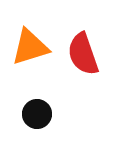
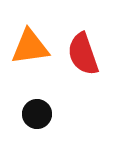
orange triangle: rotated 9 degrees clockwise
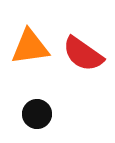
red semicircle: rotated 36 degrees counterclockwise
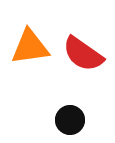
black circle: moved 33 px right, 6 px down
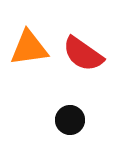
orange triangle: moved 1 px left, 1 px down
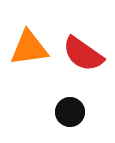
black circle: moved 8 px up
